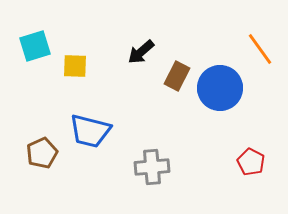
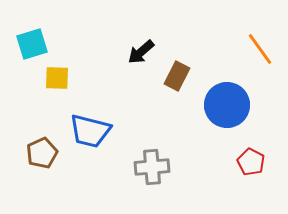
cyan square: moved 3 px left, 2 px up
yellow square: moved 18 px left, 12 px down
blue circle: moved 7 px right, 17 px down
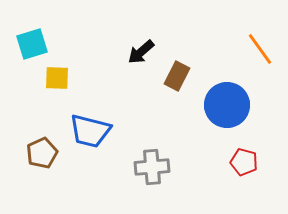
red pentagon: moved 7 px left; rotated 12 degrees counterclockwise
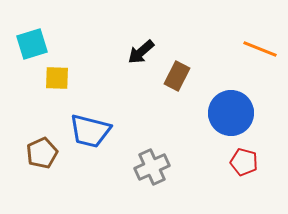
orange line: rotated 32 degrees counterclockwise
blue circle: moved 4 px right, 8 px down
gray cross: rotated 20 degrees counterclockwise
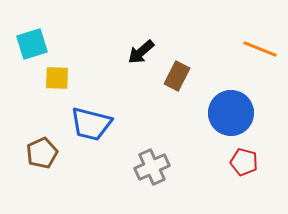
blue trapezoid: moved 1 px right, 7 px up
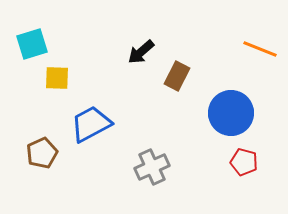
blue trapezoid: rotated 138 degrees clockwise
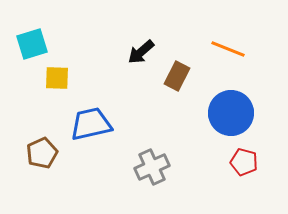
orange line: moved 32 px left
blue trapezoid: rotated 15 degrees clockwise
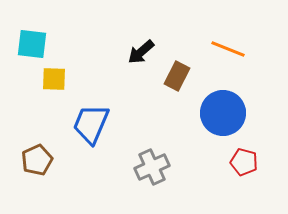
cyan square: rotated 24 degrees clockwise
yellow square: moved 3 px left, 1 px down
blue circle: moved 8 px left
blue trapezoid: rotated 54 degrees counterclockwise
brown pentagon: moved 5 px left, 7 px down
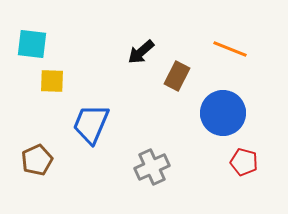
orange line: moved 2 px right
yellow square: moved 2 px left, 2 px down
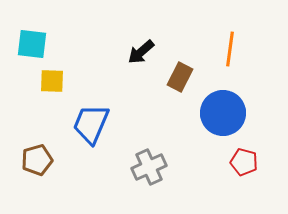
orange line: rotated 76 degrees clockwise
brown rectangle: moved 3 px right, 1 px down
brown pentagon: rotated 8 degrees clockwise
gray cross: moved 3 px left
